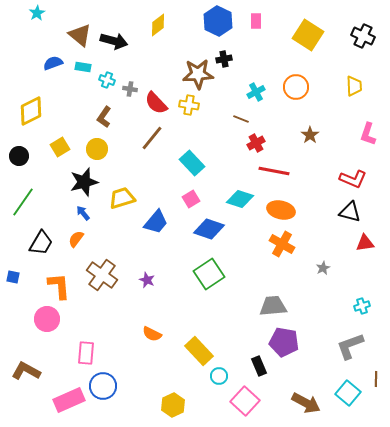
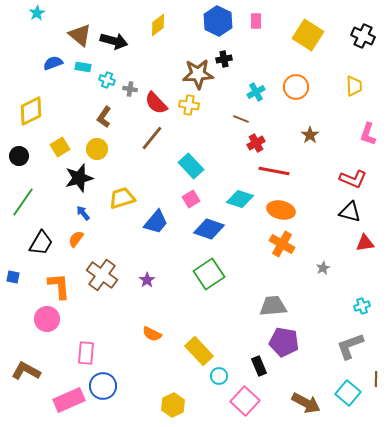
cyan rectangle at (192, 163): moved 1 px left, 3 px down
black star at (84, 182): moved 5 px left, 4 px up
purple star at (147, 280): rotated 14 degrees clockwise
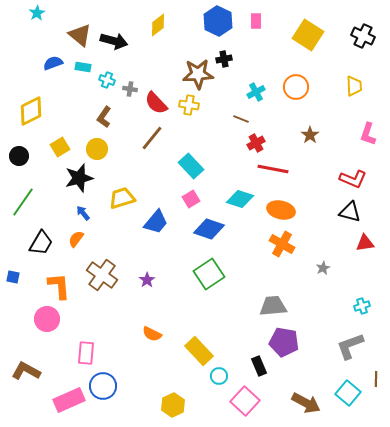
red line at (274, 171): moved 1 px left, 2 px up
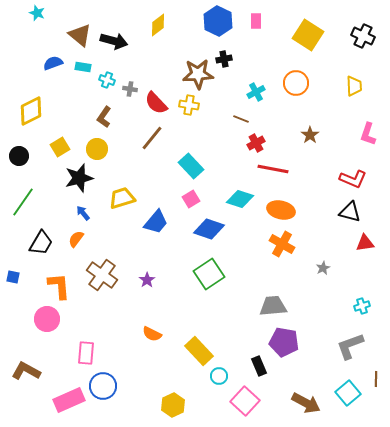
cyan star at (37, 13): rotated 21 degrees counterclockwise
orange circle at (296, 87): moved 4 px up
cyan square at (348, 393): rotated 10 degrees clockwise
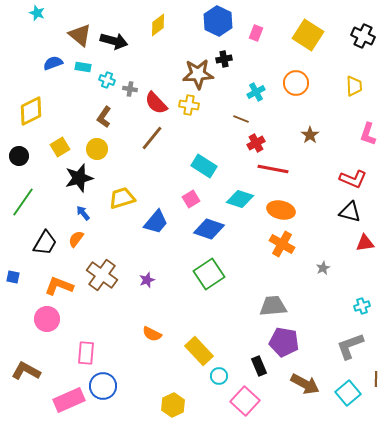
pink rectangle at (256, 21): moved 12 px down; rotated 21 degrees clockwise
cyan rectangle at (191, 166): moved 13 px right; rotated 15 degrees counterclockwise
black trapezoid at (41, 243): moved 4 px right
purple star at (147, 280): rotated 14 degrees clockwise
orange L-shape at (59, 286): rotated 64 degrees counterclockwise
brown arrow at (306, 403): moved 1 px left, 19 px up
